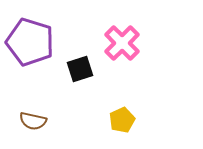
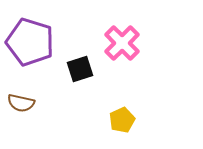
brown semicircle: moved 12 px left, 18 px up
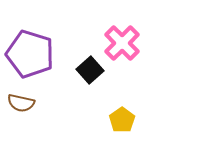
purple pentagon: moved 12 px down
black square: moved 10 px right, 1 px down; rotated 24 degrees counterclockwise
yellow pentagon: rotated 10 degrees counterclockwise
